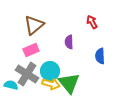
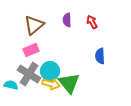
purple semicircle: moved 2 px left, 22 px up
gray cross: moved 2 px right
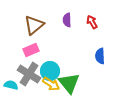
yellow arrow: rotated 18 degrees clockwise
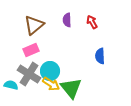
green triangle: moved 2 px right, 5 px down
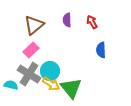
pink rectangle: rotated 21 degrees counterclockwise
blue semicircle: moved 1 px right, 6 px up
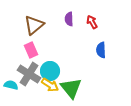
purple semicircle: moved 2 px right, 1 px up
pink rectangle: rotated 70 degrees counterclockwise
yellow arrow: moved 1 px left, 1 px down
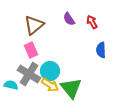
purple semicircle: rotated 32 degrees counterclockwise
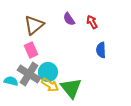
cyan circle: moved 2 px left, 1 px down
cyan semicircle: moved 4 px up
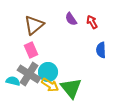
purple semicircle: moved 2 px right
cyan semicircle: moved 2 px right
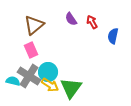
blue semicircle: moved 12 px right, 14 px up; rotated 14 degrees clockwise
gray cross: moved 2 px down
green triangle: rotated 15 degrees clockwise
